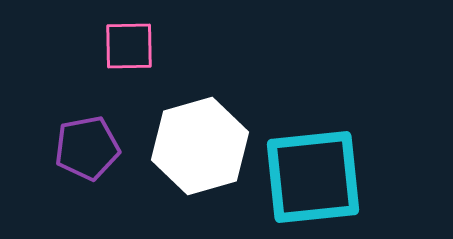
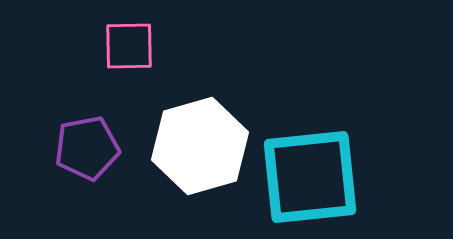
cyan square: moved 3 px left
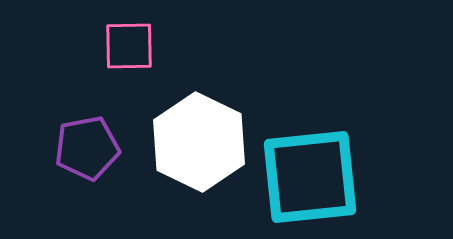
white hexagon: moved 1 px left, 4 px up; rotated 18 degrees counterclockwise
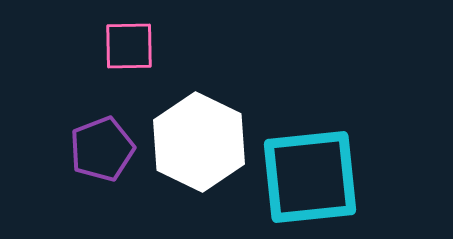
purple pentagon: moved 15 px right, 1 px down; rotated 10 degrees counterclockwise
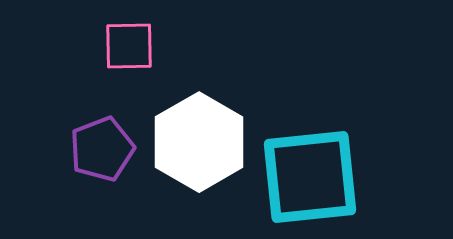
white hexagon: rotated 4 degrees clockwise
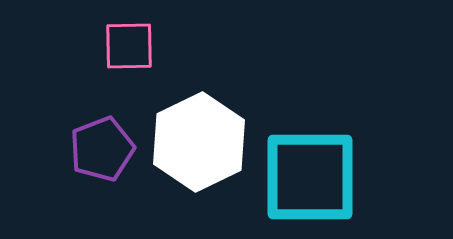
white hexagon: rotated 4 degrees clockwise
cyan square: rotated 6 degrees clockwise
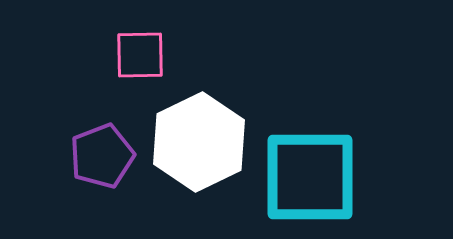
pink square: moved 11 px right, 9 px down
purple pentagon: moved 7 px down
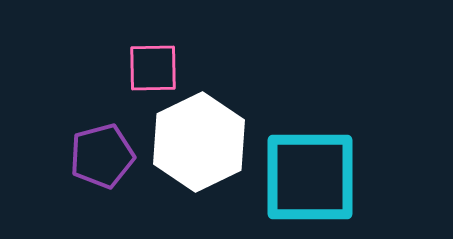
pink square: moved 13 px right, 13 px down
purple pentagon: rotated 6 degrees clockwise
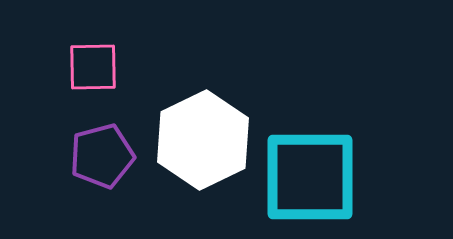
pink square: moved 60 px left, 1 px up
white hexagon: moved 4 px right, 2 px up
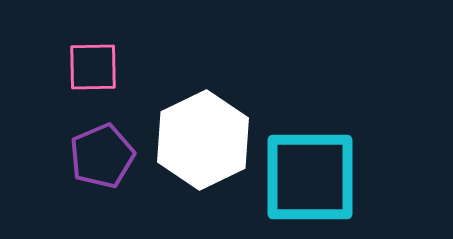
purple pentagon: rotated 8 degrees counterclockwise
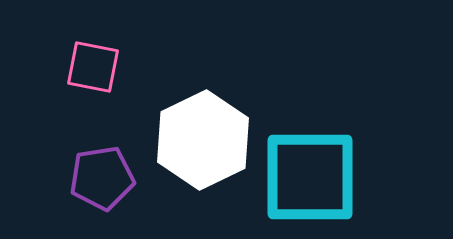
pink square: rotated 12 degrees clockwise
purple pentagon: moved 22 px down; rotated 14 degrees clockwise
